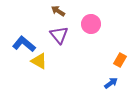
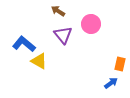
purple triangle: moved 4 px right
orange rectangle: moved 4 px down; rotated 16 degrees counterclockwise
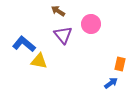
yellow triangle: rotated 18 degrees counterclockwise
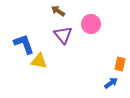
blue L-shape: rotated 30 degrees clockwise
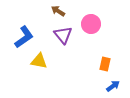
blue L-shape: moved 7 px up; rotated 75 degrees clockwise
orange rectangle: moved 15 px left
blue arrow: moved 2 px right, 3 px down
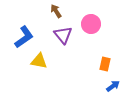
brown arrow: moved 2 px left; rotated 24 degrees clockwise
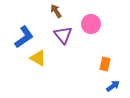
yellow triangle: moved 1 px left, 3 px up; rotated 18 degrees clockwise
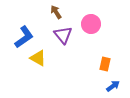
brown arrow: moved 1 px down
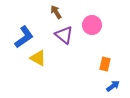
pink circle: moved 1 px right, 1 px down
purple triangle: moved 1 px right; rotated 12 degrees counterclockwise
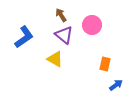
brown arrow: moved 5 px right, 3 px down
yellow triangle: moved 17 px right, 1 px down
blue arrow: moved 3 px right, 1 px up
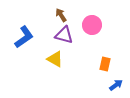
purple triangle: rotated 24 degrees counterclockwise
